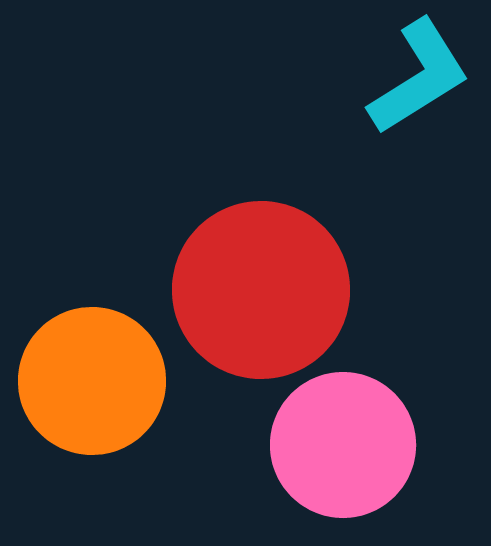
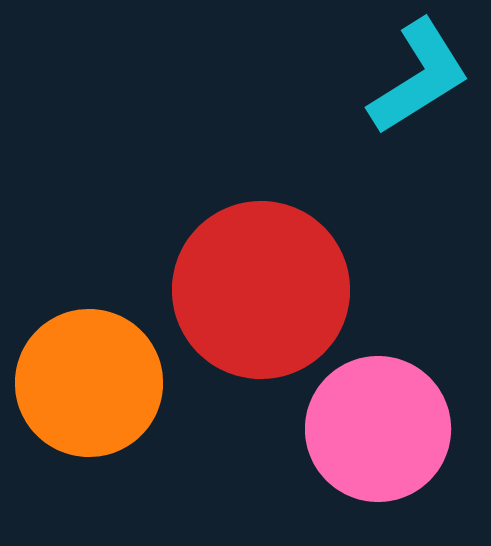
orange circle: moved 3 px left, 2 px down
pink circle: moved 35 px right, 16 px up
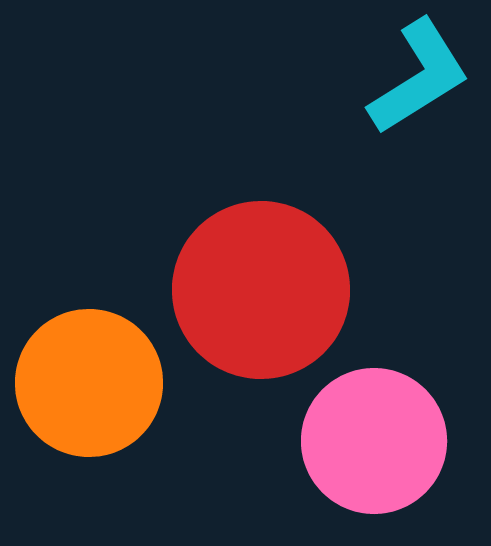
pink circle: moved 4 px left, 12 px down
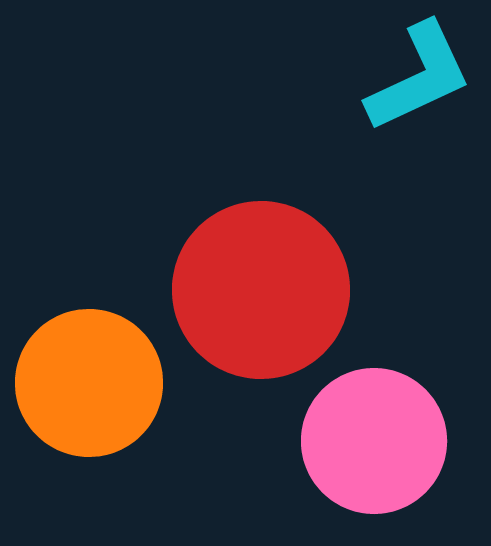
cyan L-shape: rotated 7 degrees clockwise
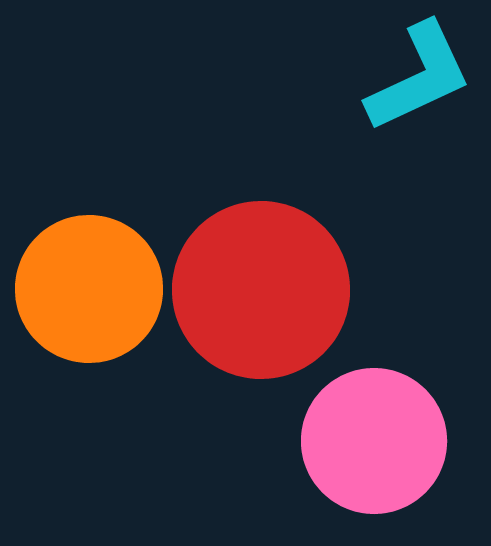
orange circle: moved 94 px up
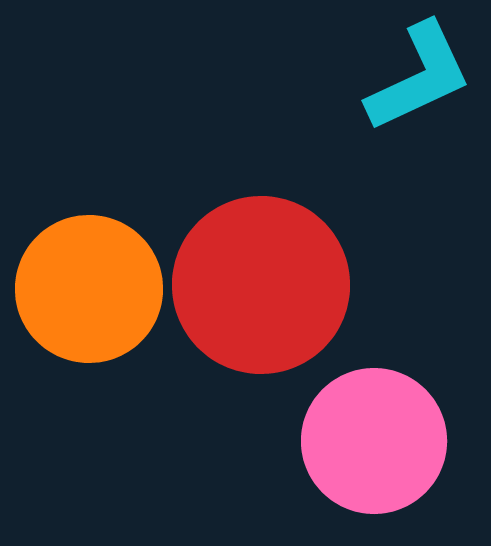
red circle: moved 5 px up
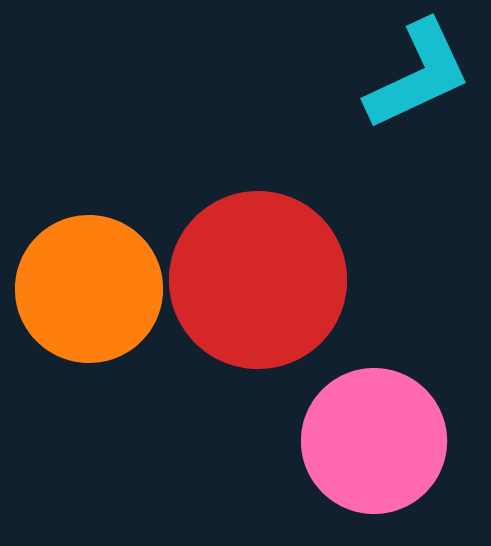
cyan L-shape: moved 1 px left, 2 px up
red circle: moved 3 px left, 5 px up
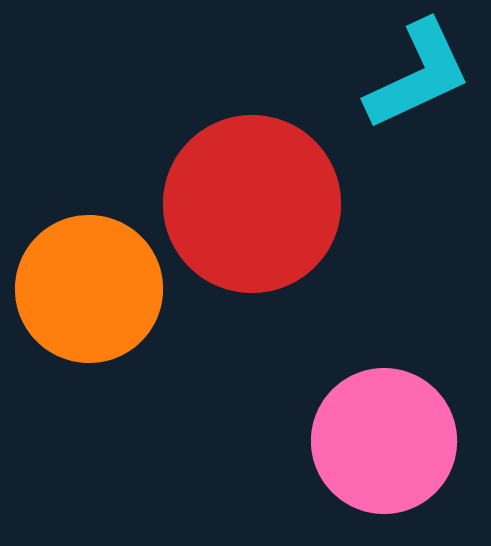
red circle: moved 6 px left, 76 px up
pink circle: moved 10 px right
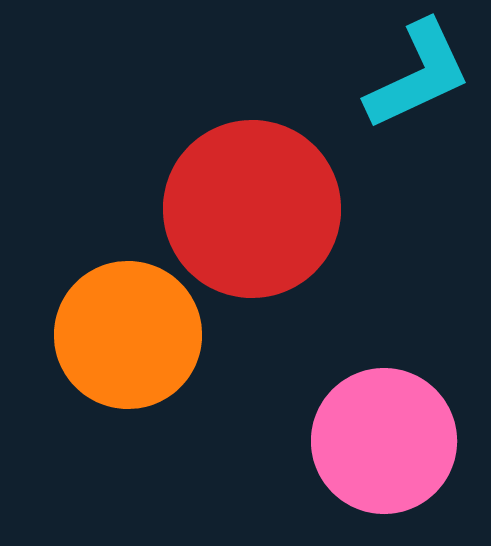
red circle: moved 5 px down
orange circle: moved 39 px right, 46 px down
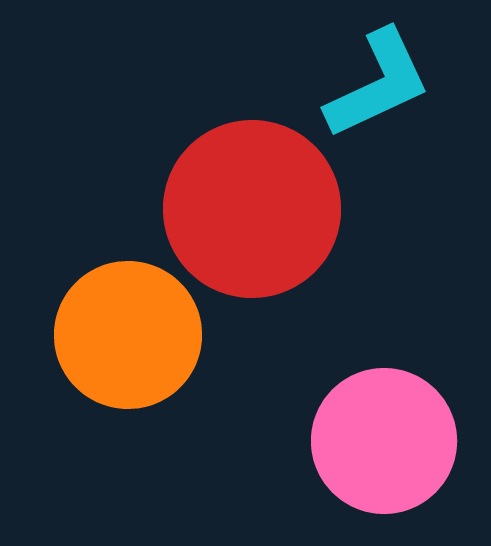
cyan L-shape: moved 40 px left, 9 px down
